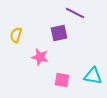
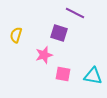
purple square: rotated 30 degrees clockwise
pink star: moved 4 px right, 2 px up; rotated 30 degrees counterclockwise
pink square: moved 1 px right, 6 px up
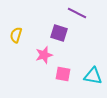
purple line: moved 2 px right
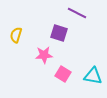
pink star: rotated 12 degrees clockwise
pink square: rotated 21 degrees clockwise
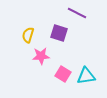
yellow semicircle: moved 12 px right
pink star: moved 3 px left, 1 px down
cyan triangle: moved 7 px left; rotated 18 degrees counterclockwise
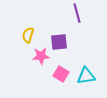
purple line: rotated 48 degrees clockwise
purple square: moved 9 px down; rotated 24 degrees counterclockwise
pink square: moved 2 px left
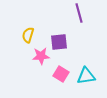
purple line: moved 2 px right
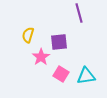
pink star: moved 1 px down; rotated 30 degrees counterclockwise
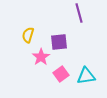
pink square: rotated 21 degrees clockwise
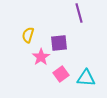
purple square: moved 1 px down
cyan triangle: moved 2 px down; rotated 12 degrees clockwise
